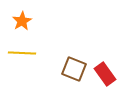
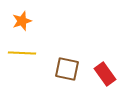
orange star: rotated 12 degrees clockwise
brown square: moved 7 px left; rotated 10 degrees counterclockwise
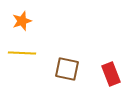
red rectangle: moved 6 px right; rotated 15 degrees clockwise
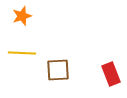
orange star: moved 5 px up
brown square: moved 9 px left, 1 px down; rotated 15 degrees counterclockwise
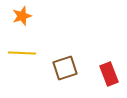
brown square: moved 7 px right, 2 px up; rotated 15 degrees counterclockwise
red rectangle: moved 2 px left
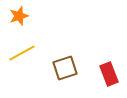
orange star: moved 3 px left
yellow line: rotated 32 degrees counterclockwise
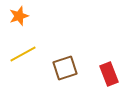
yellow line: moved 1 px right, 1 px down
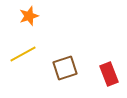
orange star: moved 10 px right
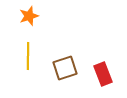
yellow line: moved 5 px right, 2 px down; rotated 60 degrees counterclockwise
red rectangle: moved 6 px left
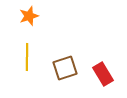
yellow line: moved 1 px left, 1 px down
red rectangle: rotated 10 degrees counterclockwise
